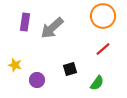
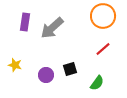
purple circle: moved 9 px right, 5 px up
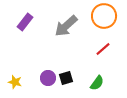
orange circle: moved 1 px right
purple rectangle: rotated 30 degrees clockwise
gray arrow: moved 14 px right, 2 px up
yellow star: moved 17 px down
black square: moved 4 px left, 9 px down
purple circle: moved 2 px right, 3 px down
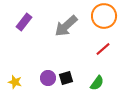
purple rectangle: moved 1 px left
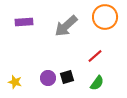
orange circle: moved 1 px right, 1 px down
purple rectangle: rotated 48 degrees clockwise
red line: moved 8 px left, 7 px down
black square: moved 1 px right, 1 px up
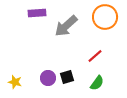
purple rectangle: moved 13 px right, 9 px up
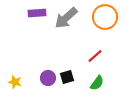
gray arrow: moved 8 px up
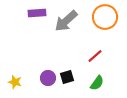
gray arrow: moved 3 px down
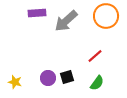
orange circle: moved 1 px right, 1 px up
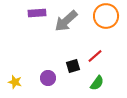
black square: moved 6 px right, 11 px up
